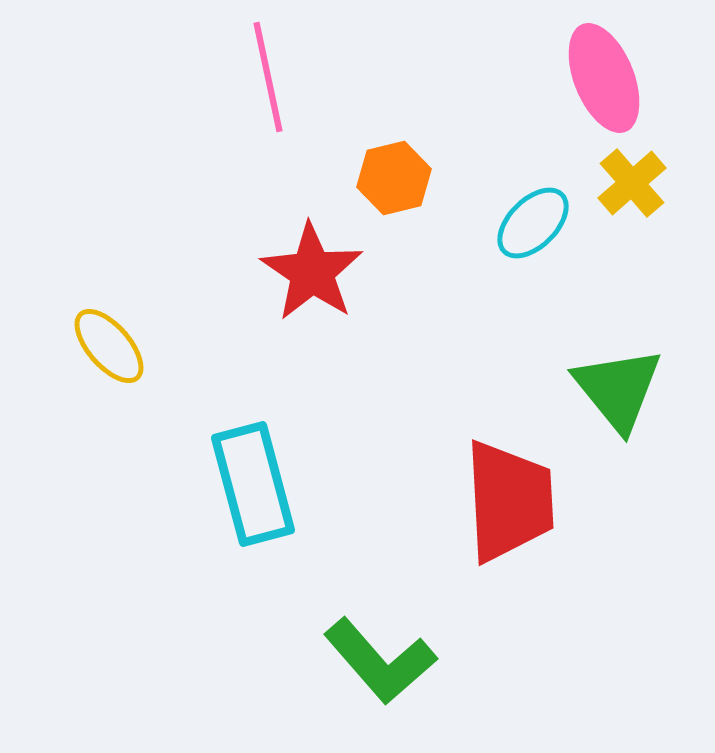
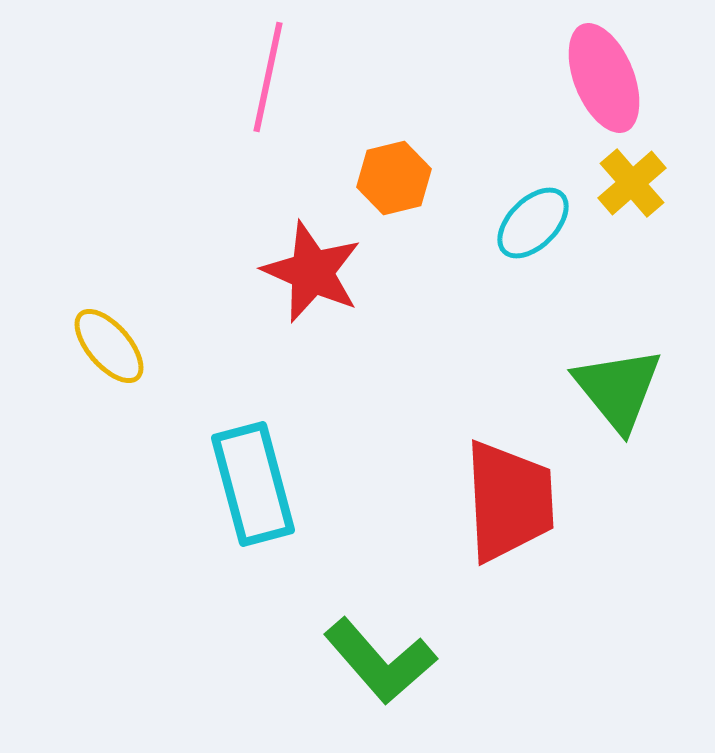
pink line: rotated 24 degrees clockwise
red star: rotated 10 degrees counterclockwise
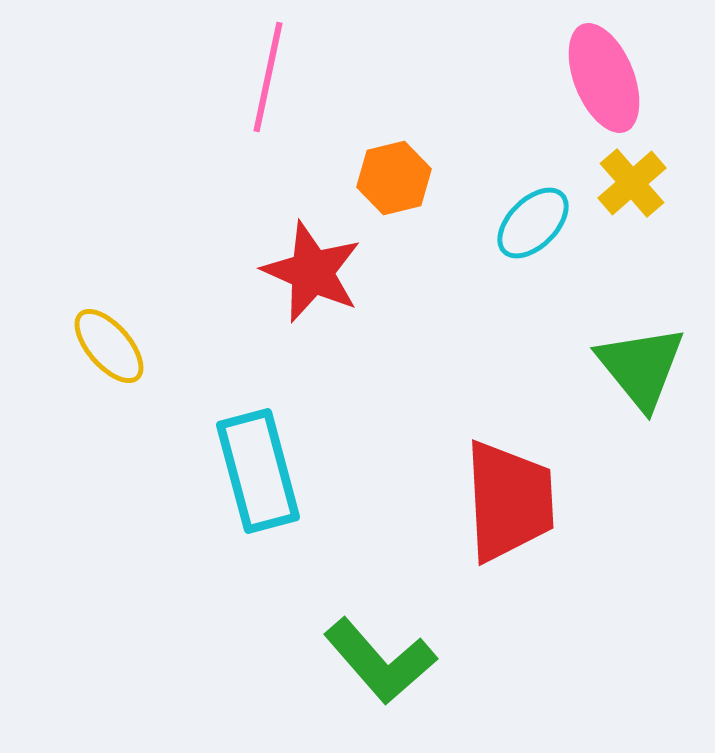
green triangle: moved 23 px right, 22 px up
cyan rectangle: moved 5 px right, 13 px up
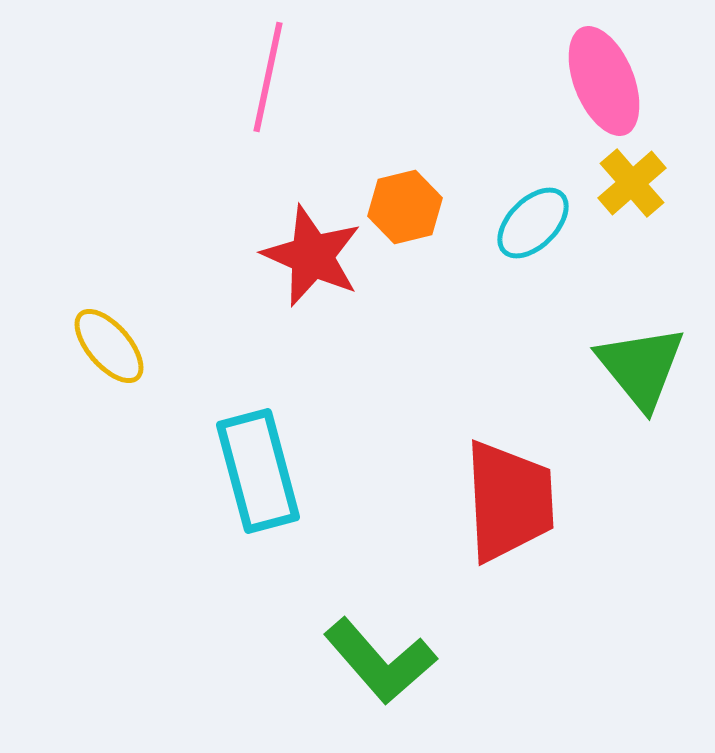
pink ellipse: moved 3 px down
orange hexagon: moved 11 px right, 29 px down
red star: moved 16 px up
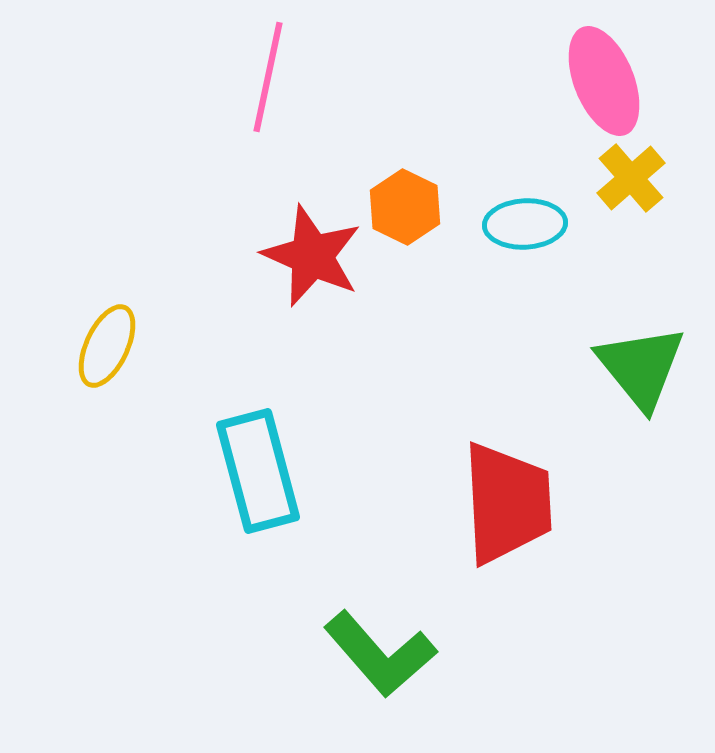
yellow cross: moved 1 px left, 5 px up
orange hexagon: rotated 20 degrees counterclockwise
cyan ellipse: moved 8 px left, 1 px down; rotated 42 degrees clockwise
yellow ellipse: moved 2 px left; rotated 66 degrees clockwise
red trapezoid: moved 2 px left, 2 px down
green L-shape: moved 7 px up
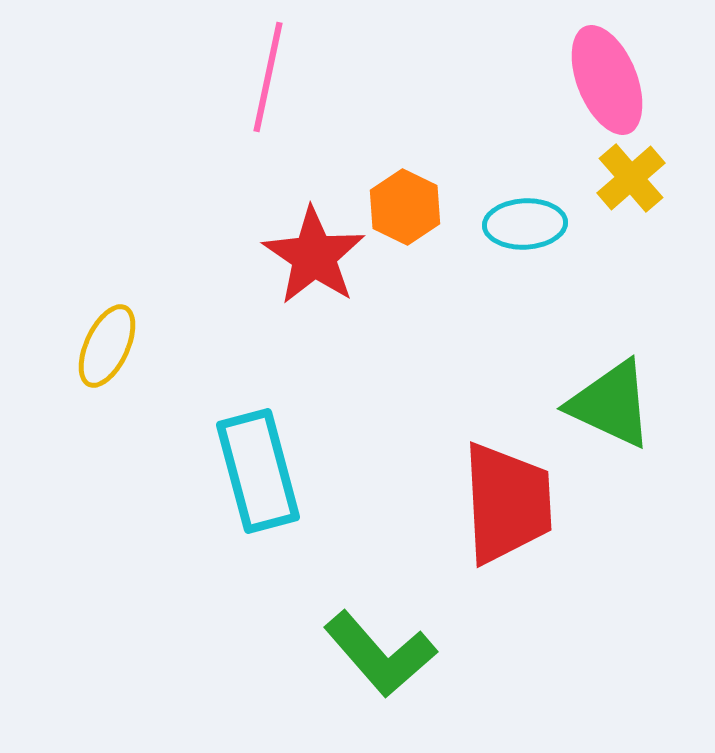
pink ellipse: moved 3 px right, 1 px up
red star: moved 2 px right; rotated 10 degrees clockwise
green triangle: moved 30 px left, 37 px down; rotated 26 degrees counterclockwise
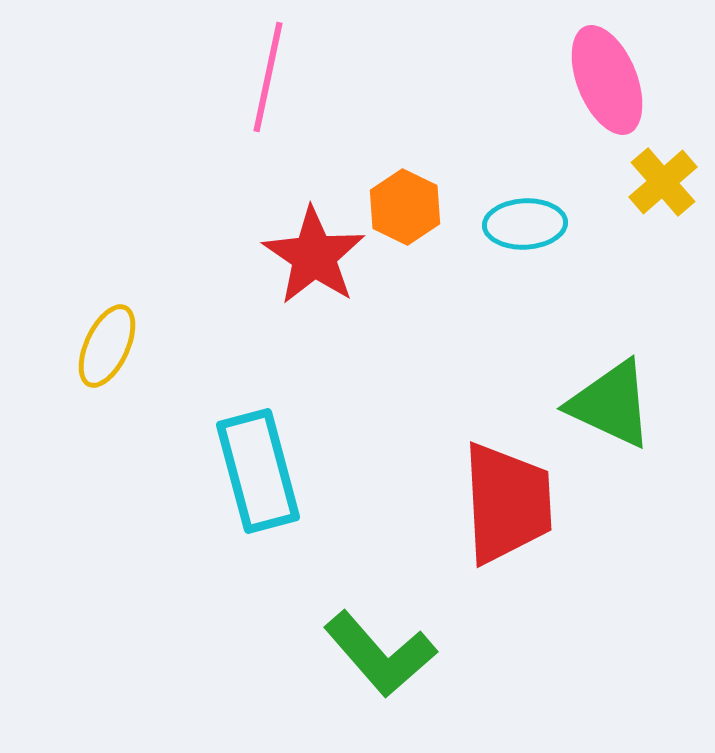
yellow cross: moved 32 px right, 4 px down
